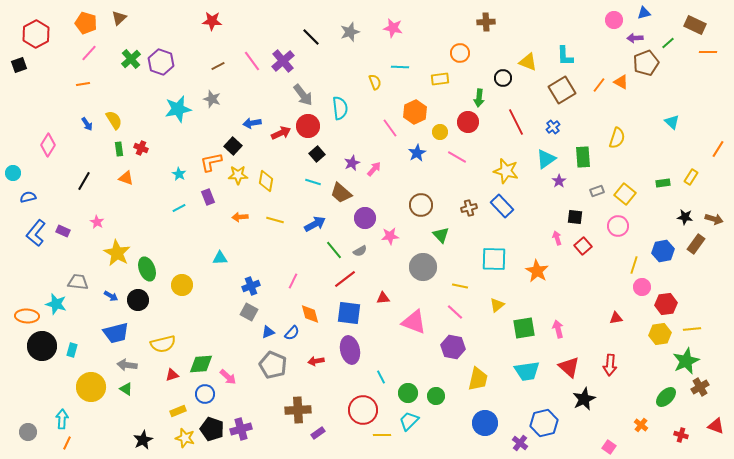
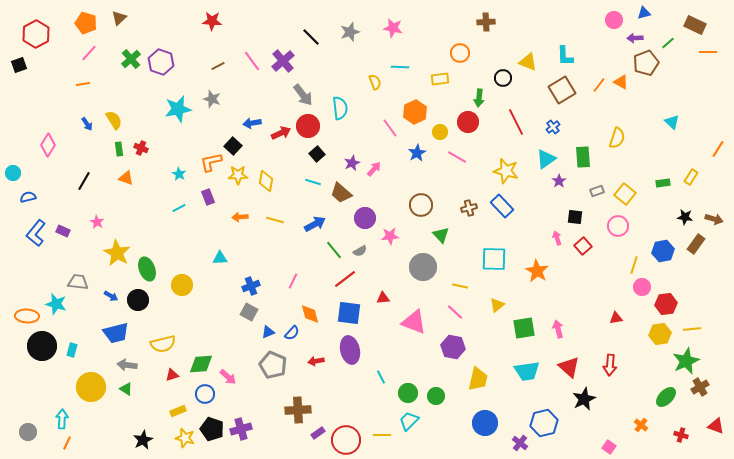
red circle at (363, 410): moved 17 px left, 30 px down
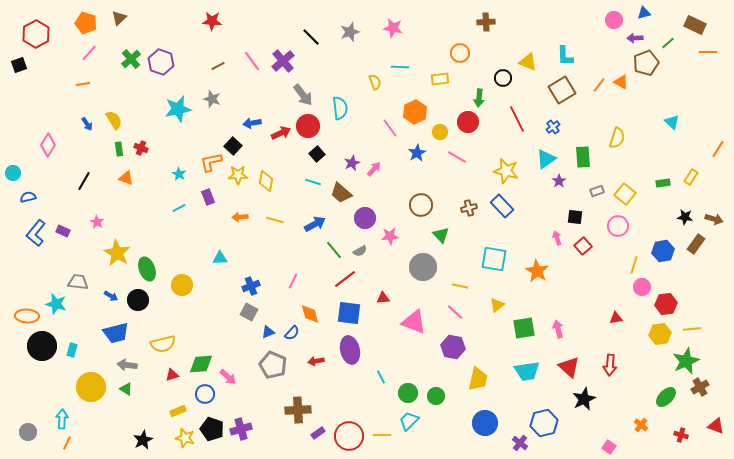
red line at (516, 122): moved 1 px right, 3 px up
cyan square at (494, 259): rotated 8 degrees clockwise
red circle at (346, 440): moved 3 px right, 4 px up
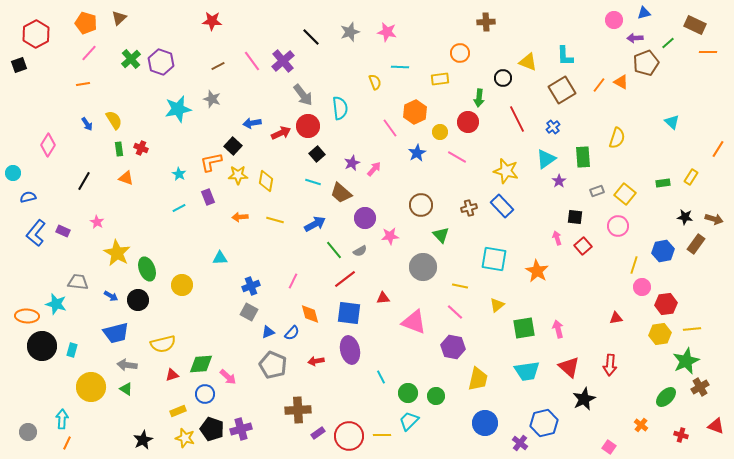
pink star at (393, 28): moved 6 px left, 4 px down
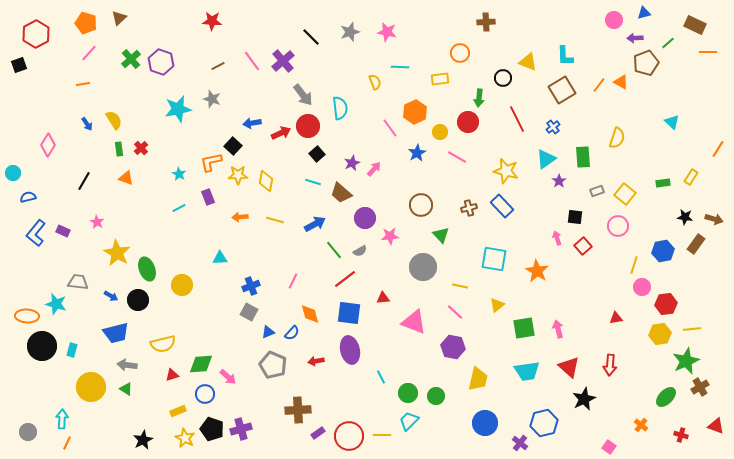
red cross at (141, 148): rotated 24 degrees clockwise
yellow star at (185, 438): rotated 12 degrees clockwise
